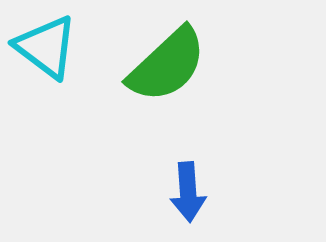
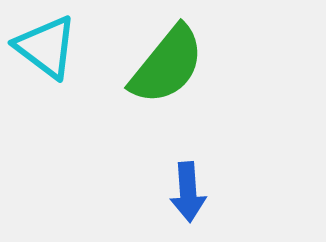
green semicircle: rotated 8 degrees counterclockwise
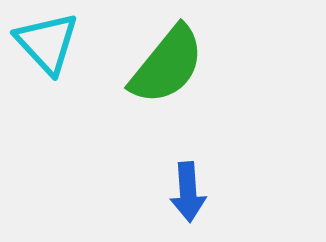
cyan triangle: moved 1 px right, 4 px up; rotated 10 degrees clockwise
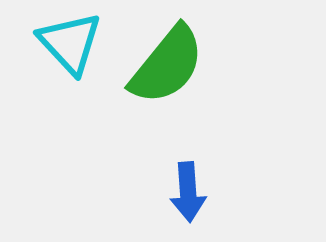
cyan triangle: moved 23 px right
